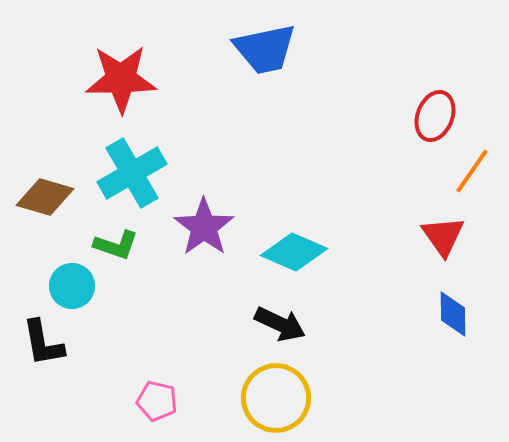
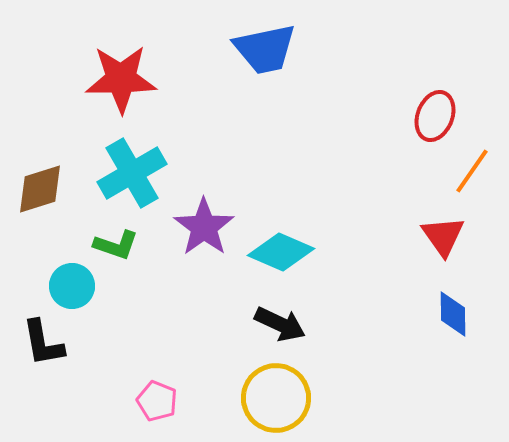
brown diamond: moved 5 px left, 8 px up; rotated 34 degrees counterclockwise
cyan diamond: moved 13 px left
pink pentagon: rotated 9 degrees clockwise
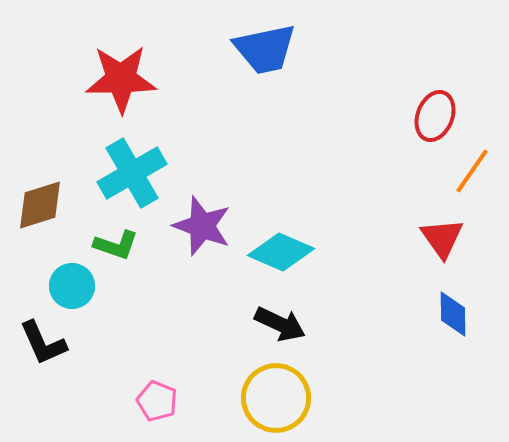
brown diamond: moved 16 px down
purple star: moved 2 px left, 1 px up; rotated 16 degrees counterclockwise
red triangle: moved 1 px left, 2 px down
black L-shape: rotated 14 degrees counterclockwise
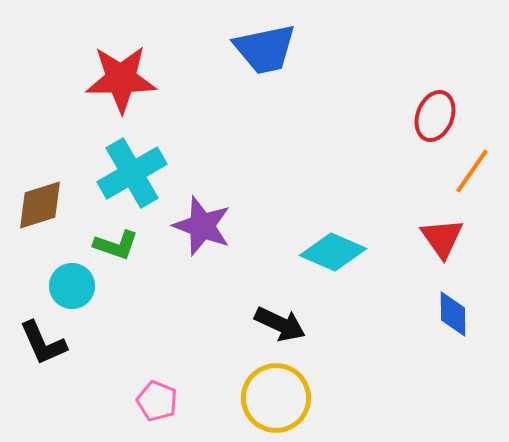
cyan diamond: moved 52 px right
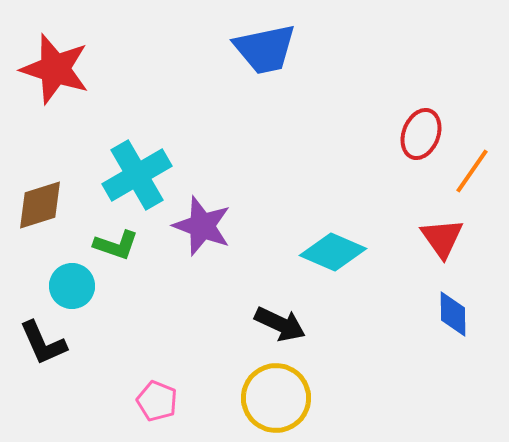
red star: moved 66 px left, 10 px up; rotated 18 degrees clockwise
red ellipse: moved 14 px left, 18 px down
cyan cross: moved 5 px right, 2 px down
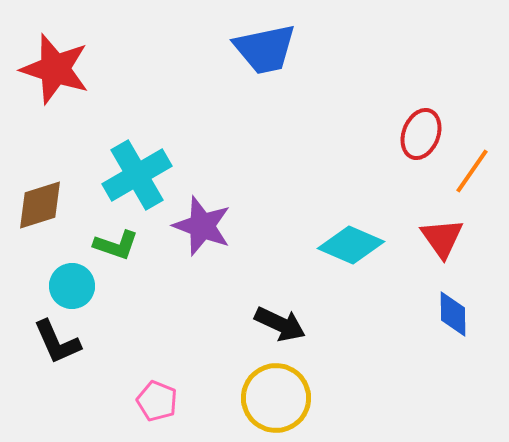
cyan diamond: moved 18 px right, 7 px up
black L-shape: moved 14 px right, 1 px up
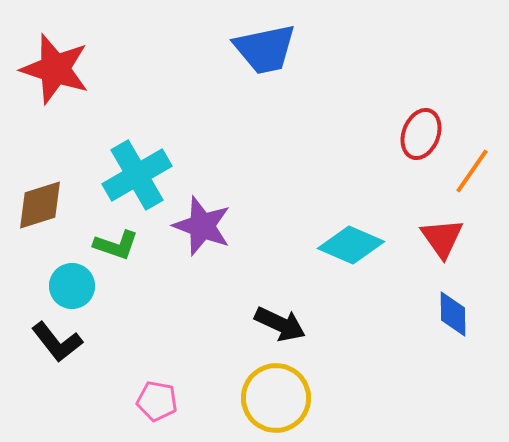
black L-shape: rotated 14 degrees counterclockwise
pink pentagon: rotated 12 degrees counterclockwise
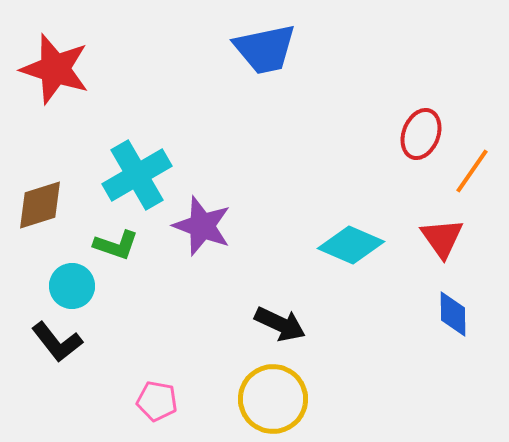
yellow circle: moved 3 px left, 1 px down
